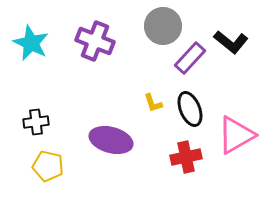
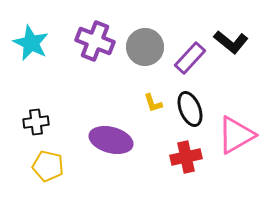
gray circle: moved 18 px left, 21 px down
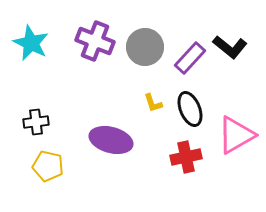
black L-shape: moved 1 px left, 5 px down
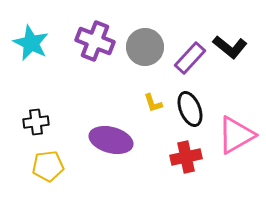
yellow pentagon: rotated 20 degrees counterclockwise
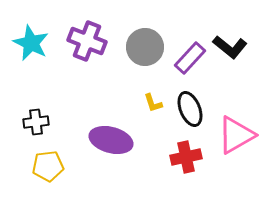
purple cross: moved 8 px left
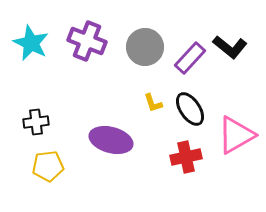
black ellipse: rotated 12 degrees counterclockwise
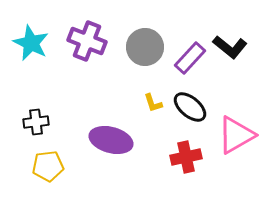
black ellipse: moved 2 px up; rotated 16 degrees counterclockwise
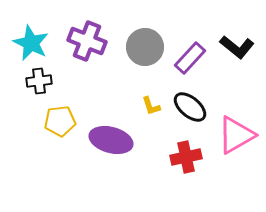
black L-shape: moved 7 px right
yellow L-shape: moved 2 px left, 3 px down
black cross: moved 3 px right, 41 px up
yellow pentagon: moved 12 px right, 45 px up
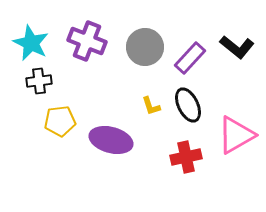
black ellipse: moved 2 px left, 2 px up; rotated 24 degrees clockwise
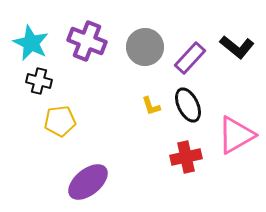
black cross: rotated 20 degrees clockwise
purple ellipse: moved 23 px left, 42 px down; rotated 54 degrees counterclockwise
